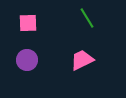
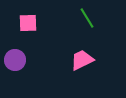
purple circle: moved 12 px left
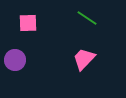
green line: rotated 25 degrees counterclockwise
pink trapezoid: moved 2 px right, 1 px up; rotated 20 degrees counterclockwise
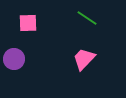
purple circle: moved 1 px left, 1 px up
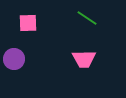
pink trapezoid: rotated 135 degrees counterclockwise
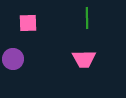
green line: rotated 55 degrees clockwise
purple circle: moved 1 px left
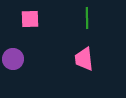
pink square: moved 2 px right, 4 px up
pink trapezoid: rotated 85 degrees clockwise
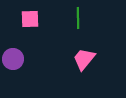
green line: moved 9 px left
pink trapezoid: rotated 45 degrees clockwise
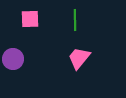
green line: moved 3 px left, 2 px down
pink trapezoid: moved 5 px left, 1 px up
